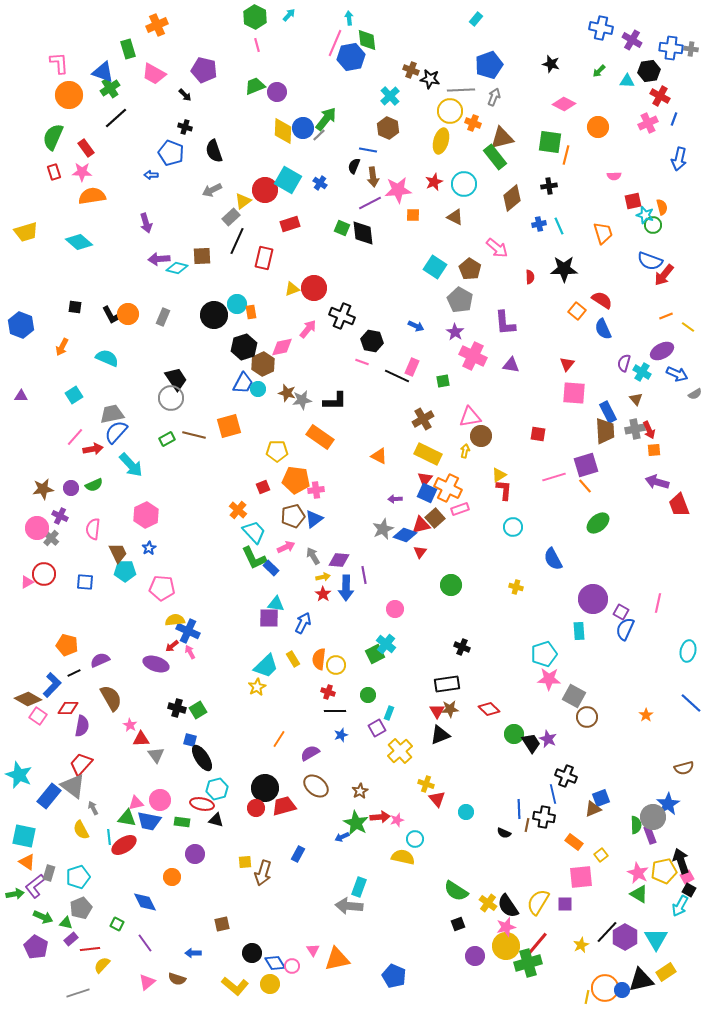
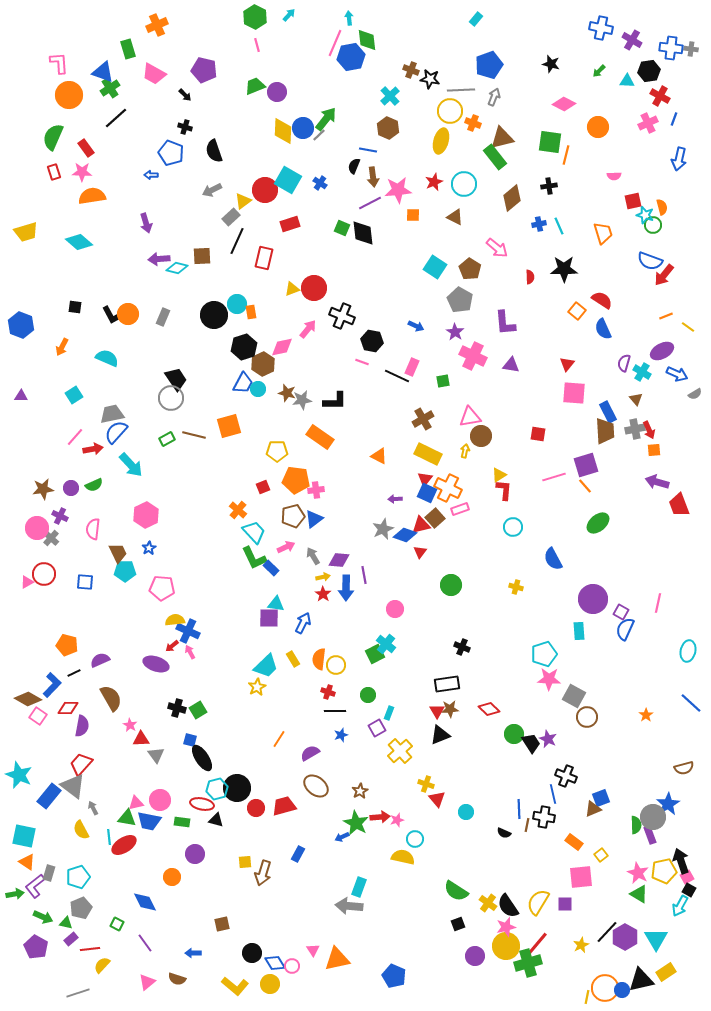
black circle at (265, 788): moved 28 px left
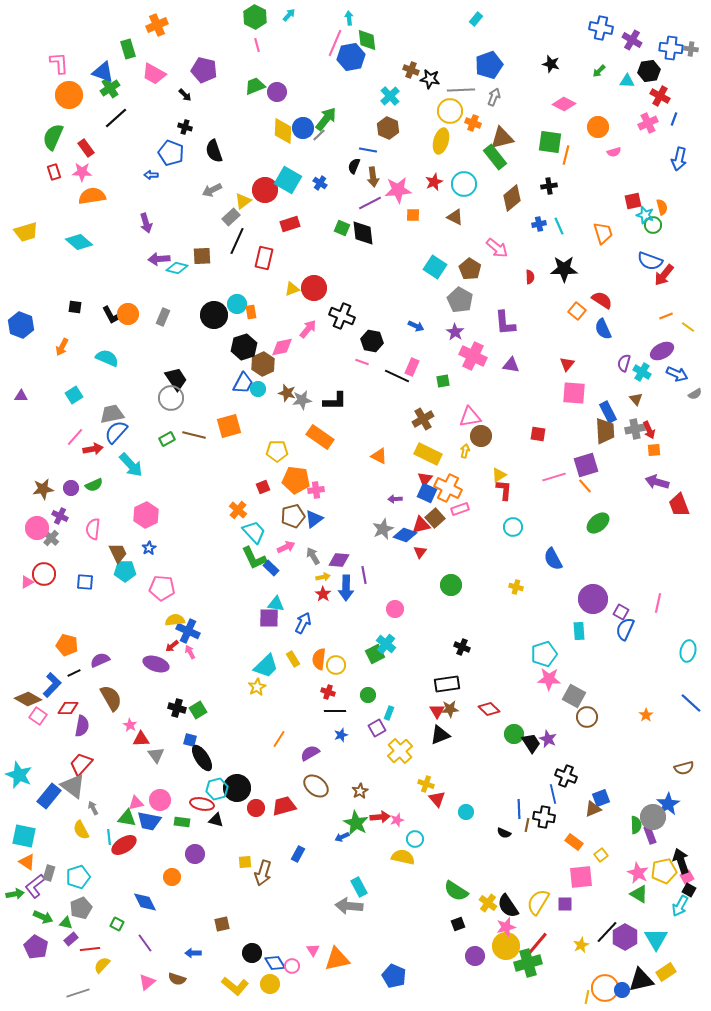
pink semicircle at (614, 176): moved 24 px up; rotated 16 degrees counterclockwise
cyan rectangle at (359, 887): rotated 48 degrees counterclockwise
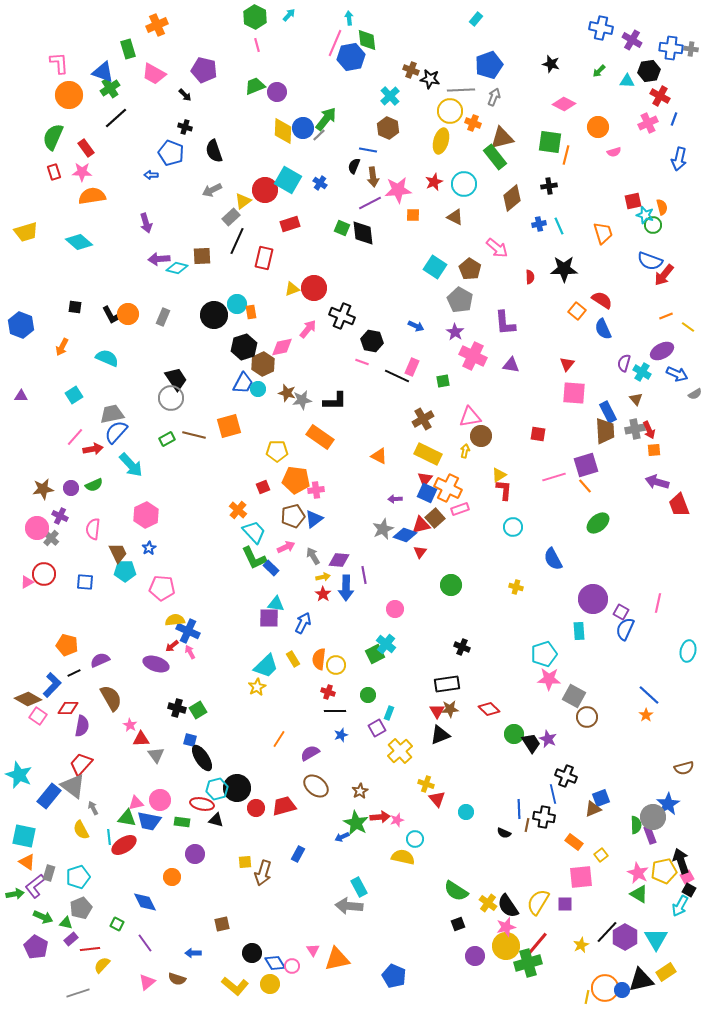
blue line at (691, 703): moved 42 px left, 8 px up
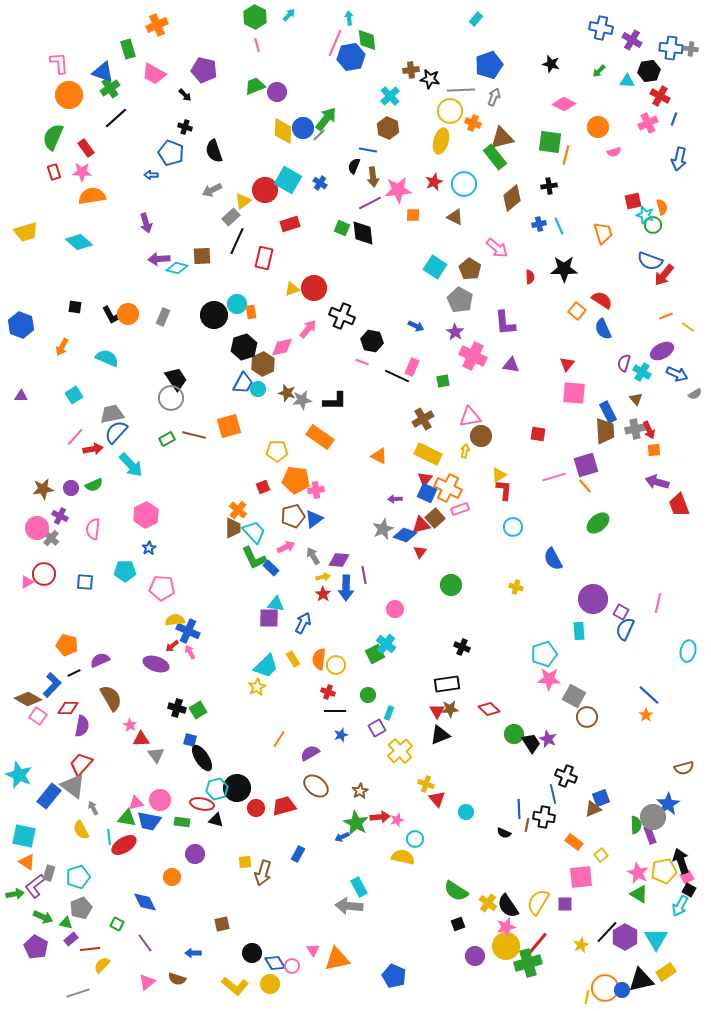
brown cross at (411, 70): rotated 28 degrees counterclockwise
brown trapezoid at (118, 553): moved 115 px right, 25 px up; rotated 25 degrees clockwise
